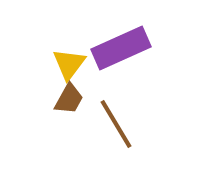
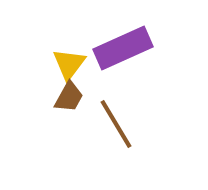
purple rectangle: moved 2 px right
brown trapezoid: moved 2 px up
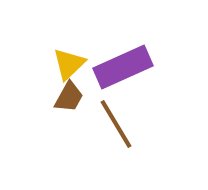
purple rectangle: moved 19 px down
yellow triangle: rotated 9 degrees clockwise
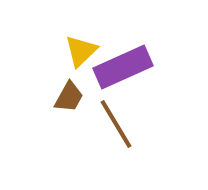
yellow triangle: moved 12 px right, 13 px up
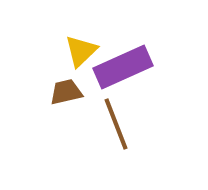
brown trapezoid: moved 3 px left, 5 px up; rotated 132 degrees counterclockwise
brown line: rotated 10 degrees clockwise
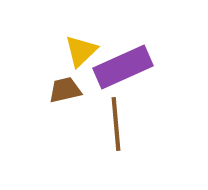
brown trapezoid: moved 1 px left, 2 px up
brown line: rotated 16 degrees clockwise
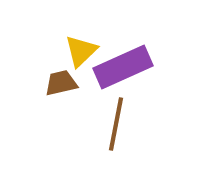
brown trapezoid: moved 4 px left, 7 px up
brown line: rotated 16 degrees clockwise
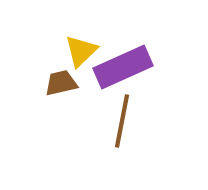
brown line: moved 6 px right, 3 px up
